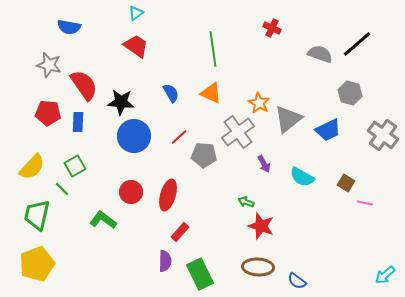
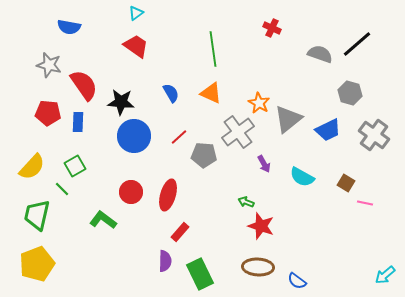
gray cross at (383, 135): moved 9 px left
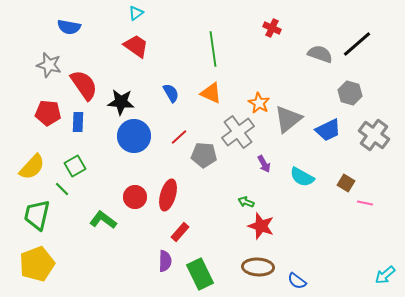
red circle at (131, 192): moved 4 px right, 5 px down
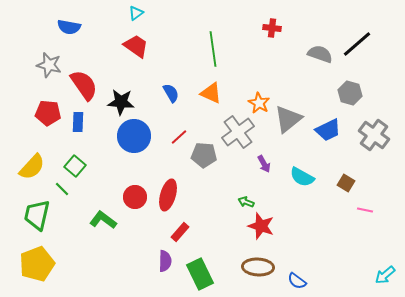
red cross at (272, 28): rotated 18 degrees counterclockwise
green square at (75, 166): rotated 20 degrees counterclockwise
pink line at (365, 203): moved 7 px down
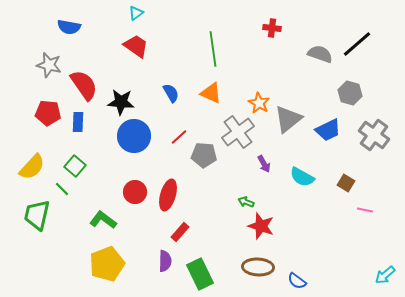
red circle at (135, 197): moved 5 px up
yellow pentagon at (37, 264): moved 70 px right
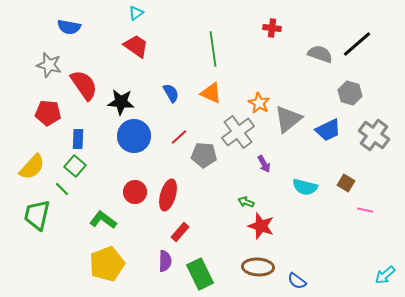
blue rectangle at (78, 122): moved 17 px down
cyan semicircle at (302, 177): moved 3 px right, 10 px down; rotated 15 degrees counterclockwise
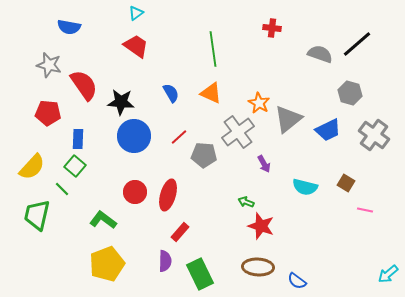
cyan arrow at (385, 275): moved 3 px right, 1 px up
